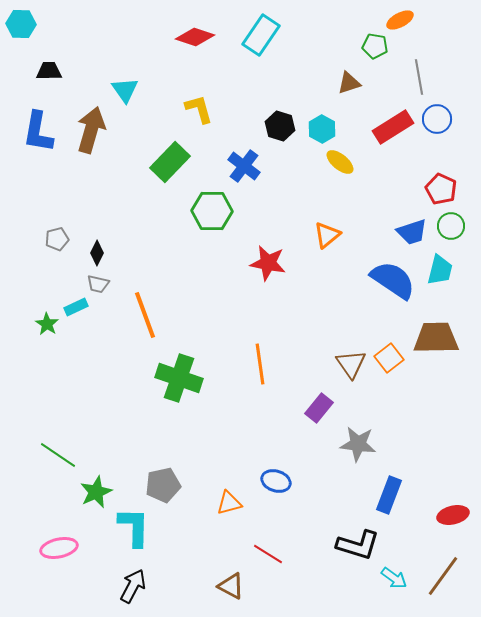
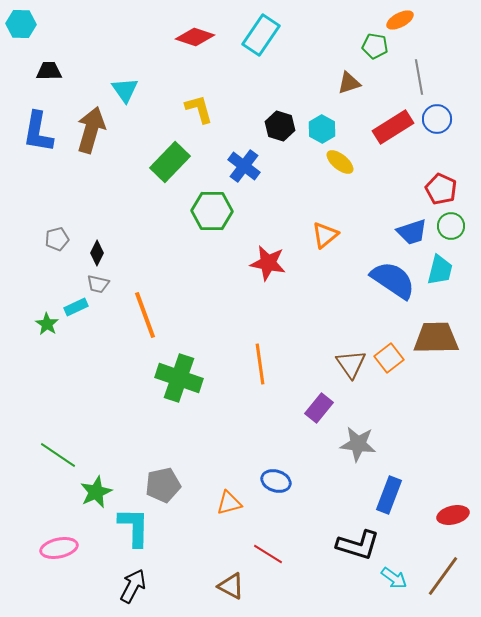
orange triangle at (327, 235): moved 2 px left
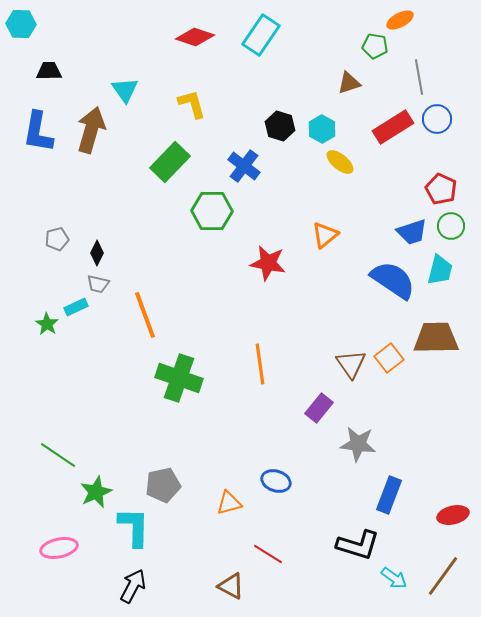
yellow L-shape at (199, 109): moved 7 px left, 5 px up
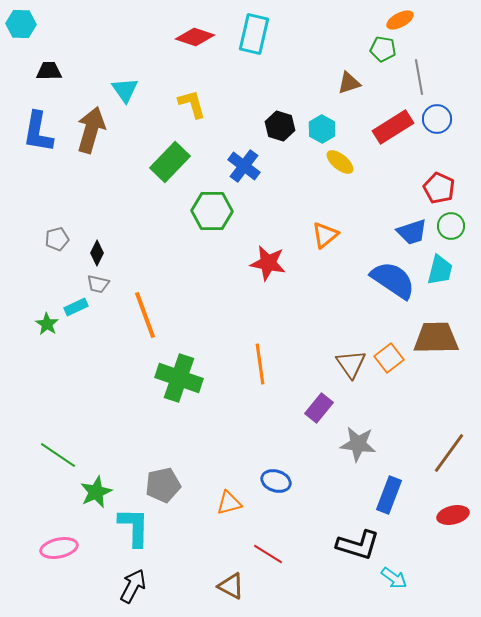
cyan rectangle at (261, 35): moved 7 px left, 1 px up; rotated 21 degrees counterclockwise
green pentagon at (375, 46): moved 8 px right, 3 px down
red pentagon at (441, 189): moved 2 px left, 1 px up
brown line at (443, 576): moved 6 px right, 123 px up
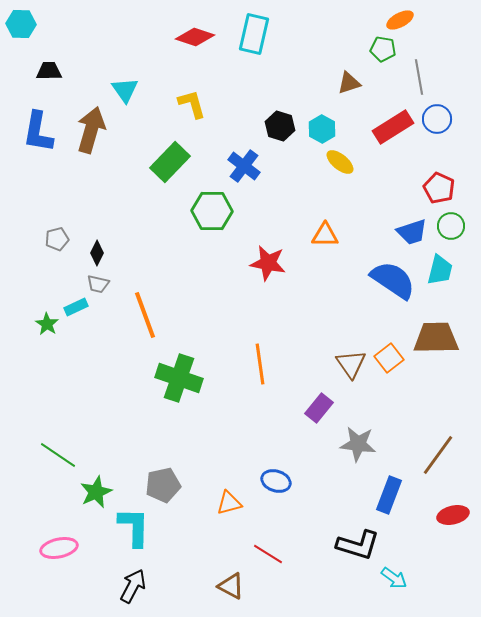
orange triangle at (325, 235): rotated 40 degrees clockwise
brown line at (449, 453): moved 11 px left, 2 px down
